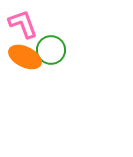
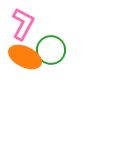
pink L-shape: rotated 48 degrees clockwise
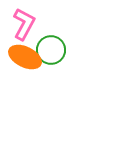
pink L-shape: moved 1 px right
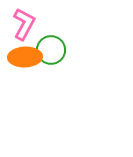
orange ellipse: rotated 28 degrees counterclockwise
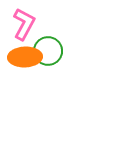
green circle: moved 3 px left, 1 px down
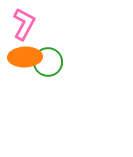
green circle: moved 11 px down
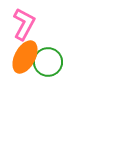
orange ellipse: rotated 60 degrees counterclockwise
